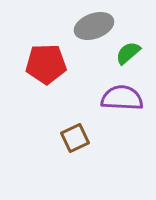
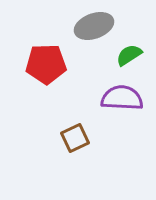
green semicircle: moved 1 px right, 2 px down; rotated 8 degrees clockwise
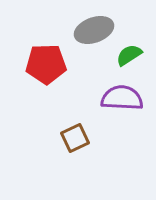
gray ellipse: moved 4 px down
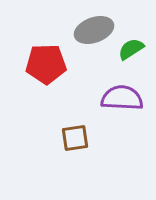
green semicircle: moved 2 px right, 6 px up
brown square: rotated 16 degrees clockwise
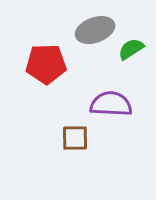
gray ellipse: moved 1 px right
purple semicircle: moved 11 px left, 6 px down
brown square: rotated 8 degrees clockwise
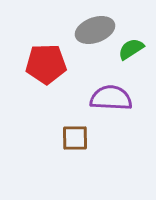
purple semicircle: moved 6 px up
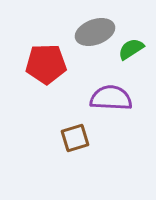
gray ellipse: moved 2 px down
brown square: rotated 16 degrees counterclockwise
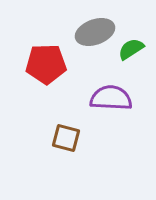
brown square: moved 9 px left; rotated 32 degrees clockwise
